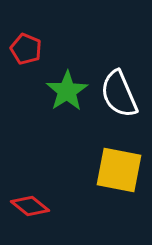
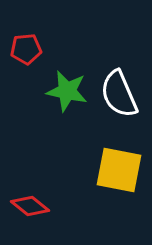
red pentagon: rotated 28 degrees counterclockwise
green star: rotated 27 degrees counterclockwise
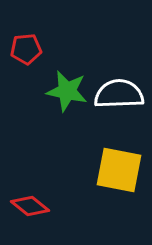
white semicircle: rotated 111 degrees clockwise
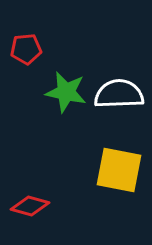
green star: moved 1 px left, 1 px down
red diamond: rotated 24 degrees counterclockwise
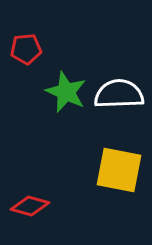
green star: rotated 12 degrees clockwise
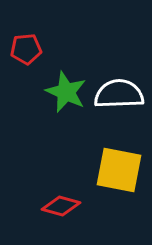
red diamond: moved 31 px right
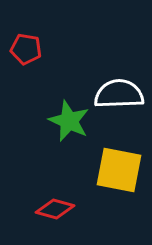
red pentagon: rotated 16 degrees clockwise
green star: moved 3 px right, 29 px down
red diamond: moved 6 px left, 3 px down
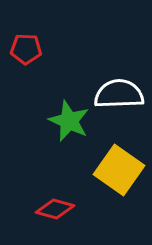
red pentagon: rotated 8 degrees counterclockwise
yellow square: rotated 24 degrees clockwise
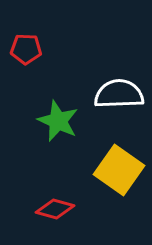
green star: moved 11 px left
